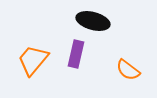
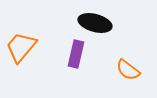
black ellipse: moved 2 px right, 2 px down
orange trapezoid: moved 12 px left, 13 px up
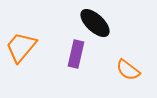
black ellipse: rotated 28 degrees clockwise
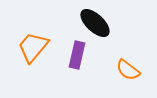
orange trapezoid: moved 12 px right
purple rectangle: moved 1 px right, 1 px down
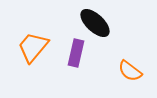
purple rectangle: moved 1 px left, 2 px up
orange semicircle: moved 2 px right, 1 px down
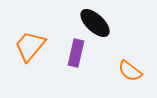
orange trapezoid: moved 3 px left, 1 px up
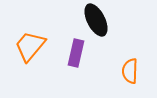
black ellipse: moved 1 px right, 3 px up; rotated 20 degrees clockwise
orange semicircle: rotated 55 degrees clockwise
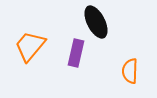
black ellipse: moved 2 px down
